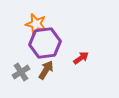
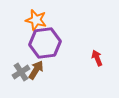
orange star: moved 4 px up
red arrow: moved 16 px right; rotated 77 degrees counterclockwise
brown arrow: moved 10 px left
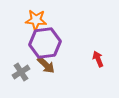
orange star: rotated 10 degrees counterclockwise
red arrow: moved 1 px right, 1 px down
brown arrow: moved 10 px right, 5 px up; rotated 102 degrees clockwise
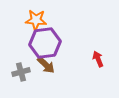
gray cross: rotated 18 degrees clockwise
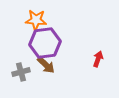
red arrow: rotated 42 degrees clockwise
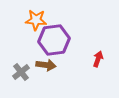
purple hexagon: moved 9 px right, 3 px up
brown arrow: rotated 36 degrees counterclockwise
gray cross: rotated 24 degrees counterclockwise
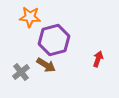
orange star: moved 6 px left, 3 px up
purple hexagon: rotated 8 degrees counterclockwise
brown arrow: rotated 24 degrees clockwise
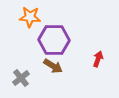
purple hexagon: rotated 16 degrees clockwise
brown arrow: moved 7 px right, 1 px down
gray cross: moved 6 px down
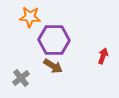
red arrow: moved 5 px right, 3 px up
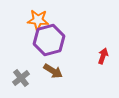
orange star: moved 8 px right, 3 px down
purple hexagon: moved 5 px left; rotated 16 degrees counterclockwise
brown arrow: moved 5 px down
